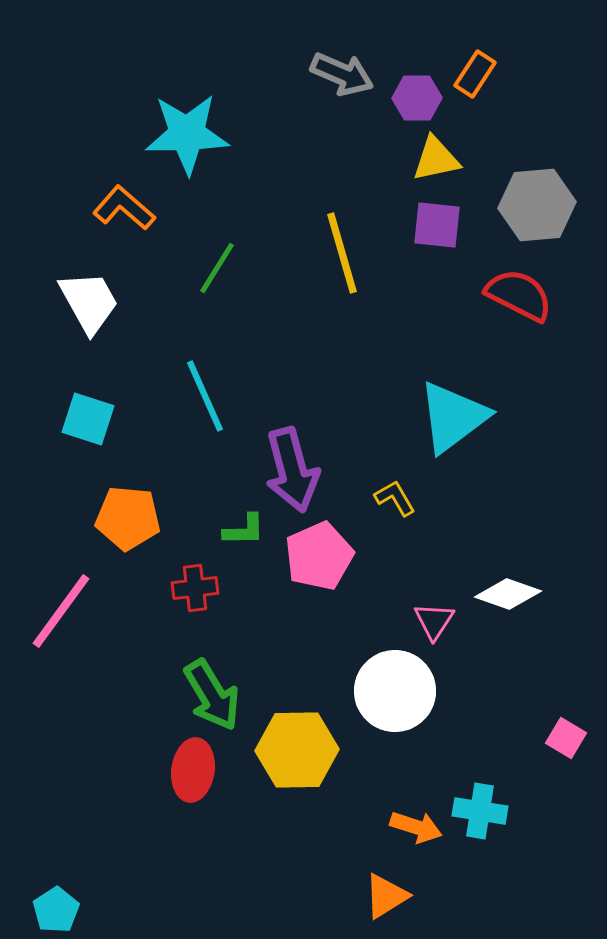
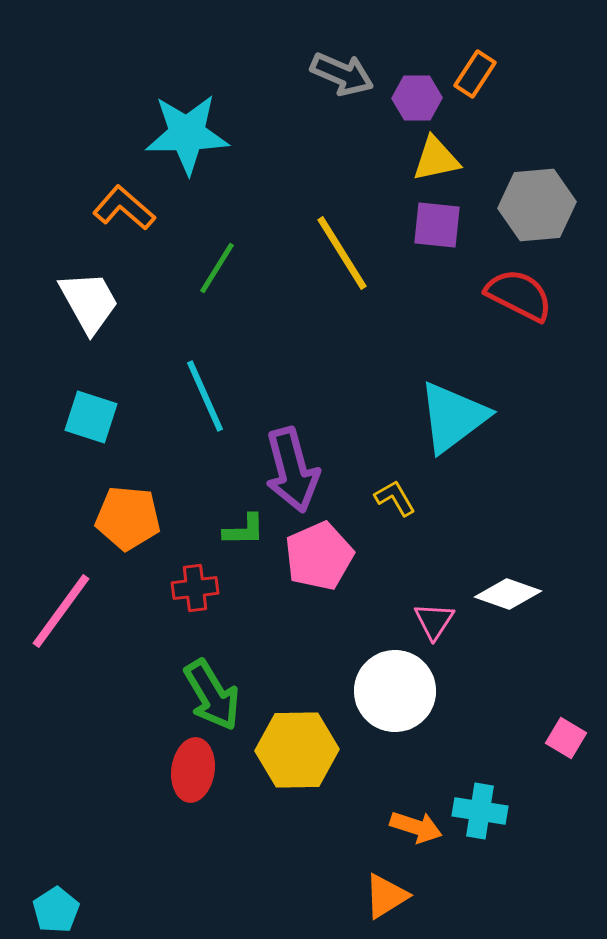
yellow line: rotated 16 degrees counterclockwise
cyan square: moved 3 px right, 2 px up
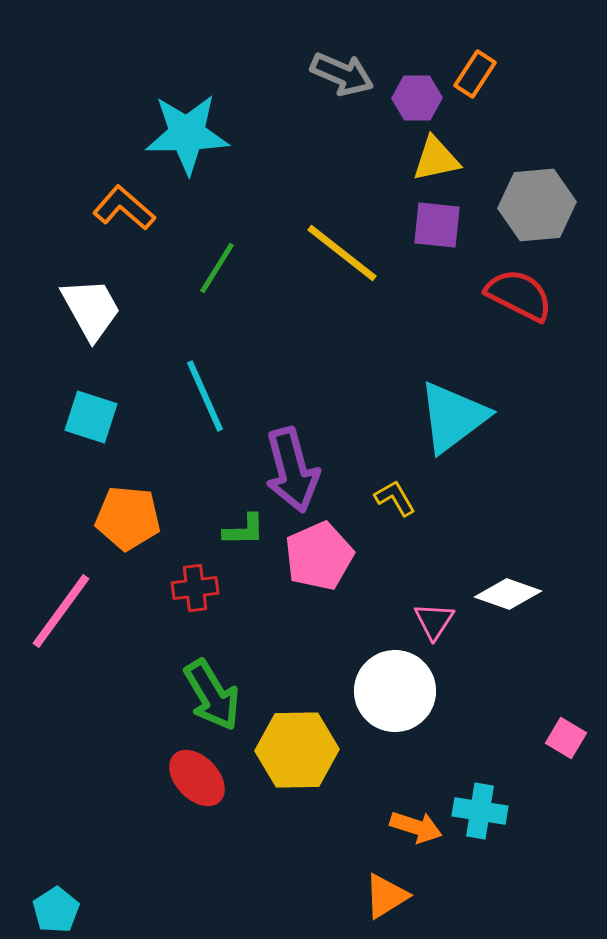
yellow line: rotated 20 degrees counterclockwise
white trapezoid: moved 2 px right, 7 px down
red ellipse: moved 4 px right, 8 px down; rotated 52 degrees counterclockwise
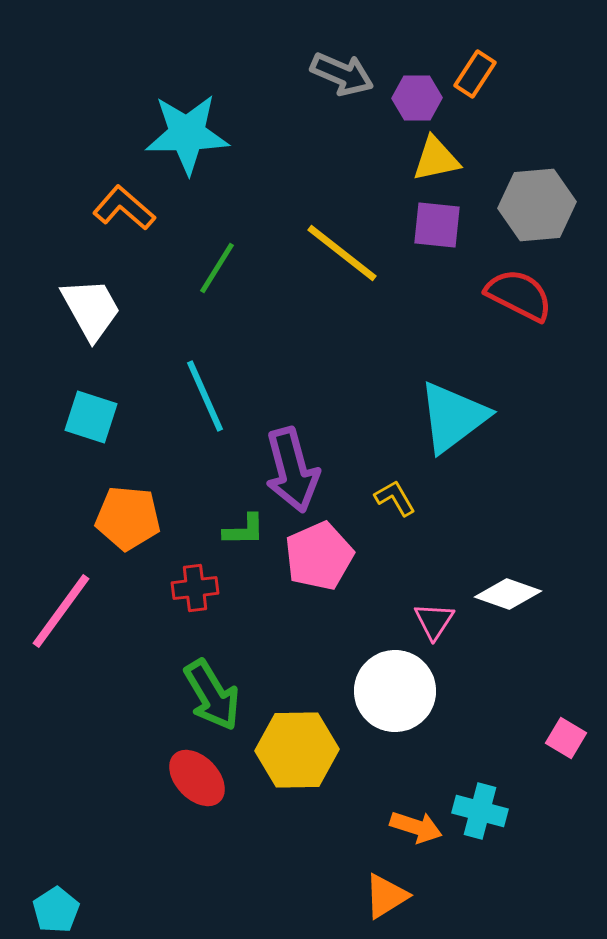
cyan cross: rotated 6 degrees clockwise
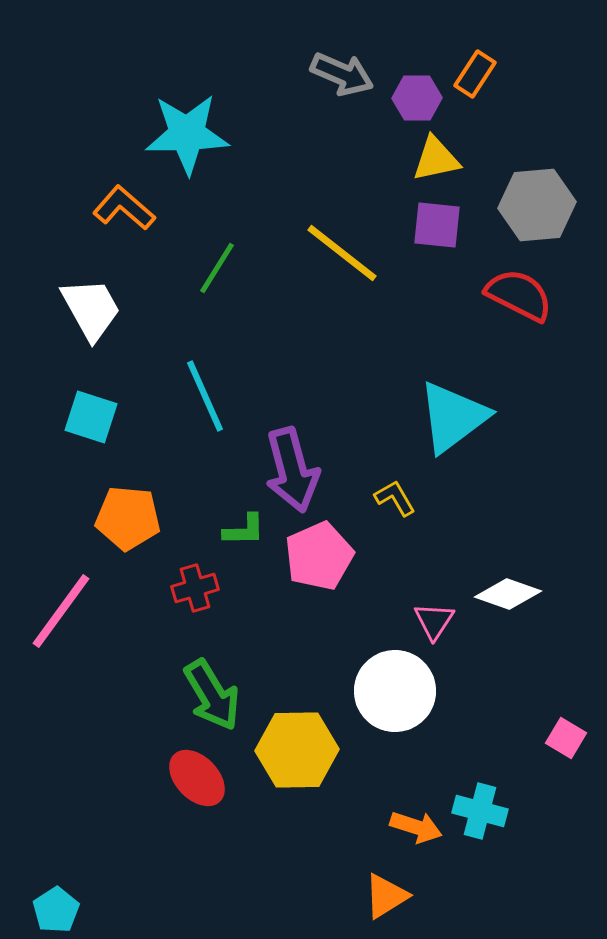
red cross: rotated 9 degrees counterclockwise
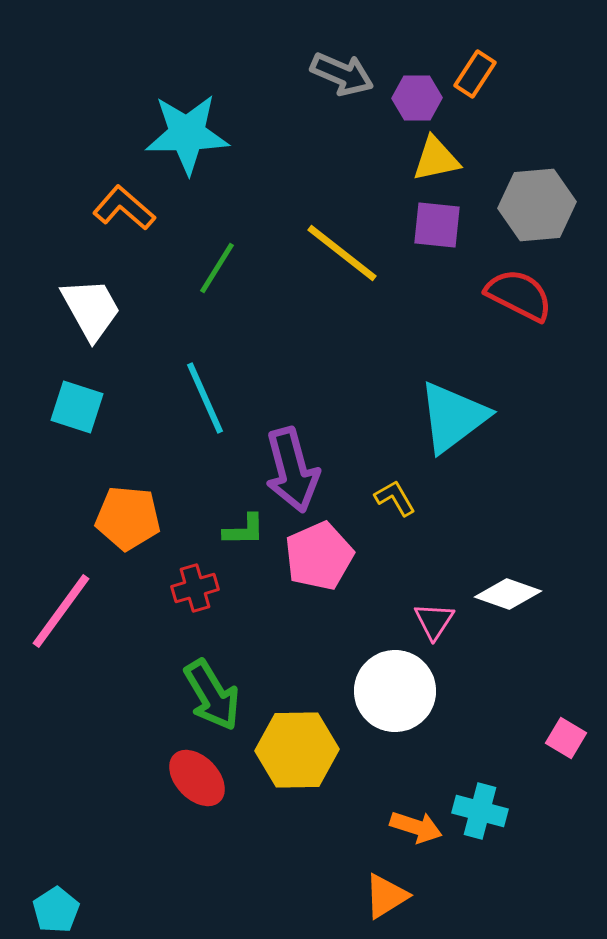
cyan line: moved 2 px down
cyan square: moved 14 px left, 10 px up
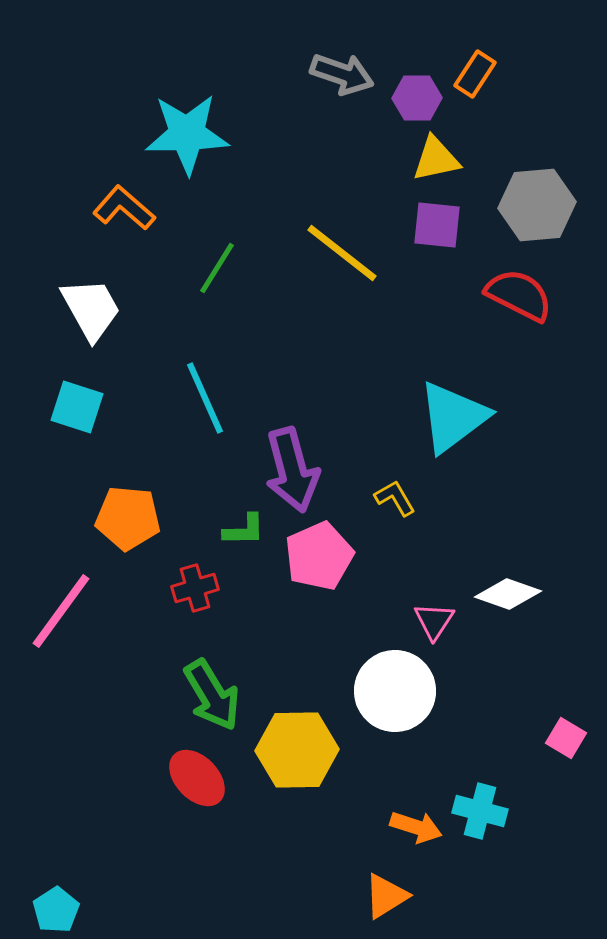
gray arrow: rotated 4 degrees counterclockwise
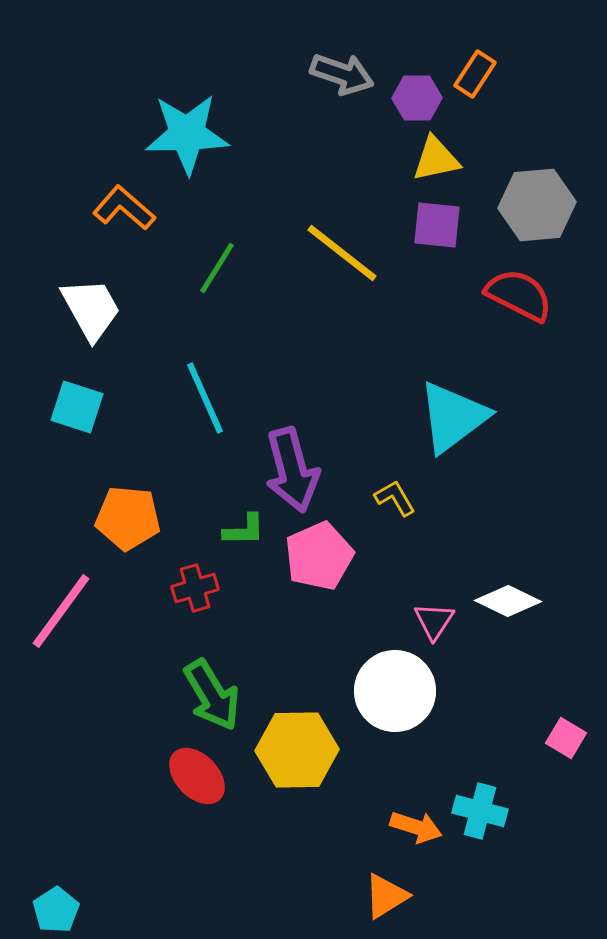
white diamond: moved 7 px down; rotated 6 degrees clockwise
red ellipse: moved 2 px up
